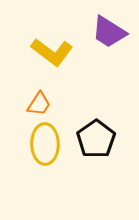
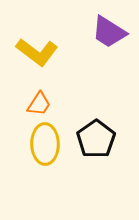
yellow L-shape: moved 15 px left
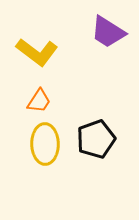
purple trapezoid: moved 1 px left
orange trapezoid: moved 3 px up
black pentagon: rotated 15 degrees clockwise
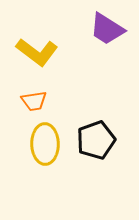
purple trapezoid: moved 1 px left, 3 px up
orange trapezoid: moved 5 px left; rotated 48 degrees clockwise
black pentagon: moved 1 px down
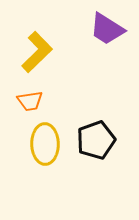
yellow L-shape: rotated 81 degrees counterclockwise
orange trapezoid: moved 4 px left
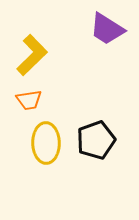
yellow L-shape: moved 5 px left, 3 px down
orange trapezoid: moved 1 px left, 1 px up
yellow ellipse: moved 1 px right, 1 px up
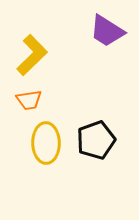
purple trapezoid: moved 2 px down
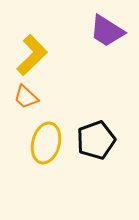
orange trapezoid: moved 3 px left, 3 px up; rotated 52 degrees clockwise
yellow ellipse: rotated 15 degrees clockwise
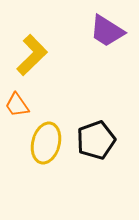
orange trapezoid: moved 9 px left, 8 px down; rotated 12 degrees clockwise
